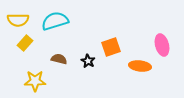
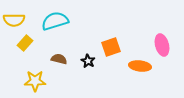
yellow semicircle: moved 4 px left
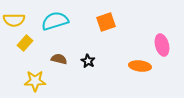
orange square: moved 5 px left, 25 px up
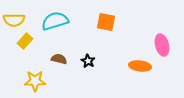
orange square: rotated 30 degrees clockwise
yellow rectangle: moved 2 px up
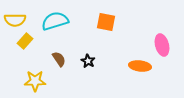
yellow semicircle: moved 1 px right
brown semicircle: rotated 42 degrees clockwise
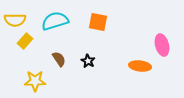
orange square: moved 8 px left
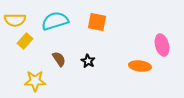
orange square: moved 1 px left
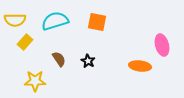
yellow rectangle: moved 1 px down
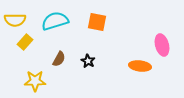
brown semicircle: rotated 63 degrees clockwise
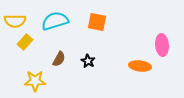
yellow semicircle: moved 1 px down
pink ellipse: rotated 10 degrees clockwise
